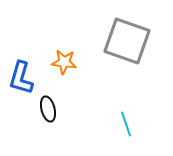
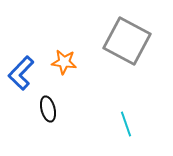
gray square: rotated 9 degrees clockwise
blue L-shape: moved 5 px up; rotated 28 degrees clockwise
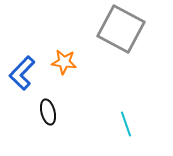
gray square: moved 6 px left, 12 px up
blue L-shape: moved 1 px right
black ellipse: moved 3 px down
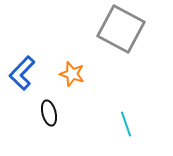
orange star: moved 8 px right, 12 px down; rotated 10 degrees clockwise
black ellipse: moved 1 px right, 1 px down
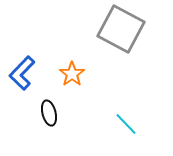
orange star: rotated 20 degrees clockwise
cyan line: rotated 25 degrees counterclockwise
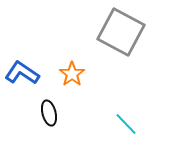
gray square: moved 3 px down
blue L-shape: rotated 80 degrees clockwise
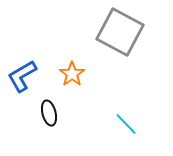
gray square: moved 1 px left
blue L-shape: moved 3 px down; rotated 64 degrees counterclockwise
